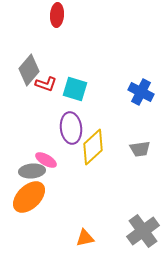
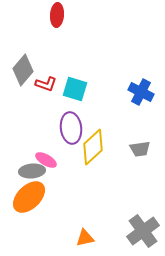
gray diamond: moved 6 px left
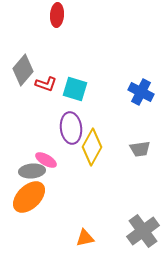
yellow diamond: moved 1 px left; rotated 18 degrees counterclockwise
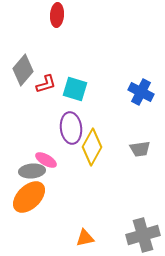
red L-shape: rotated 35 degrees counterclockwise
gray cross: moved 4 px down; rotated 20 degrees clockwise
